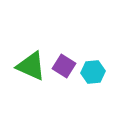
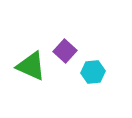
purple square: moved 1 px right, 15 px up; rotated 10 degrees clockwise
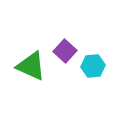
cyan hexagon: moved 6 px up
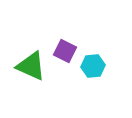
purple square: rotated 15 degrees counterclockwise
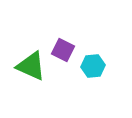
purple square: moved 2 px left, 1 px up
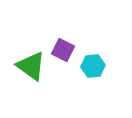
green triangle: rotated 12 degrees clockwise
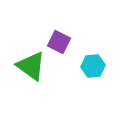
purple square: moved 4 px left, 8 px up
